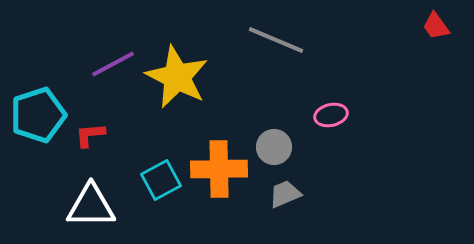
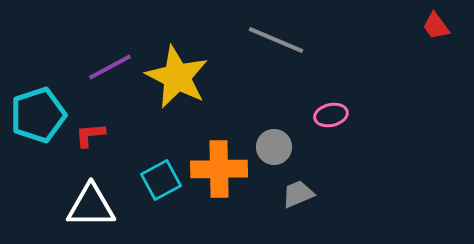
purple line: moved 3 px left, 3 px down
gray trapezoid: moved 13 px right
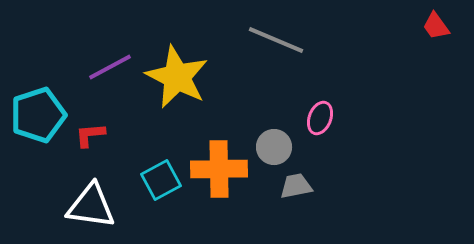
pink ellipse: moved 11 px left, 3 px down; rotated 56 degrees counterclockwise
gray trapezoid: moved 2 px left, 8 px up; rotated 12 degrees clockwise
white triangle: rotated 8 degrees clockwise
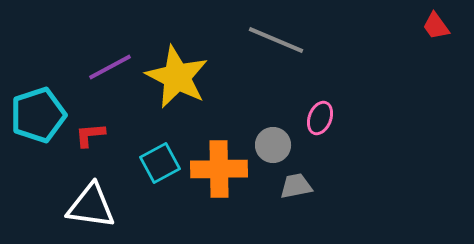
gray circle: moved 1 px left, 2 px up
cyan square: moved 1 px left, 17 px up
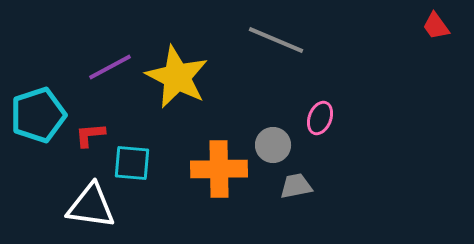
cyan square: moved 28 px left; rotated 33 degrees clockwise
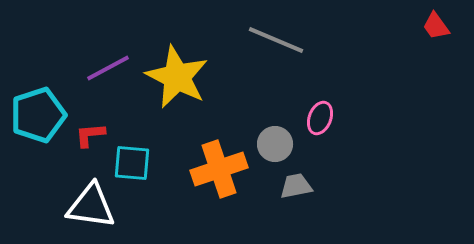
purple line: moved 2 px left, 1 px down
gray circle: moved 2 px right, 1 px up
orange cross: rotated 18 degrees counterclockwise
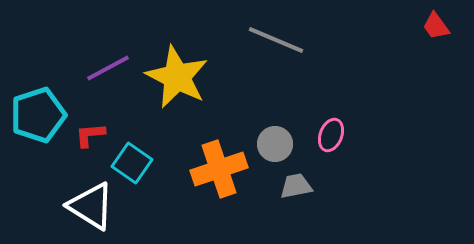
pink ellipse: moved 11 px right, 17 px down
cyan square: rotated 30 degrees clockwise
white triangle: rotated 24 degrees clockwise
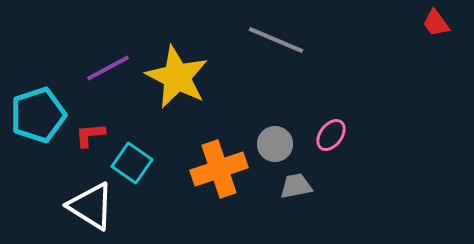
red trapezoid: moved 3 px up
pink ellipse: rotated 16 degrees clockwise
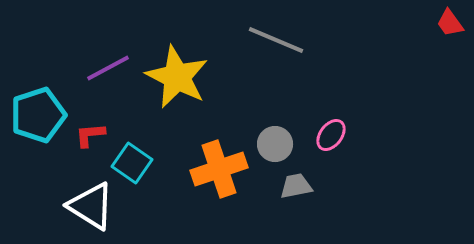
red trapezoid: moved 14 px right
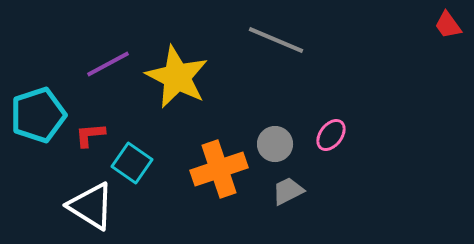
red trapezoid: moved 2 px left, 2 px down
purple line: moved 4 px up
gray trapezoid: moved 8 px left, 5 px down; rotated 16 degrees counterclockwise
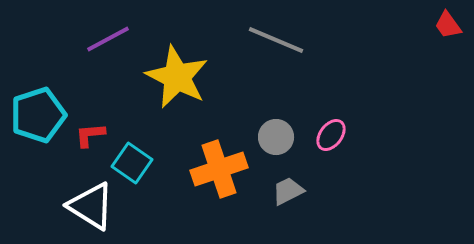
purple line: moved 25 px up
gray circle: moved 1 px right, 7 px up
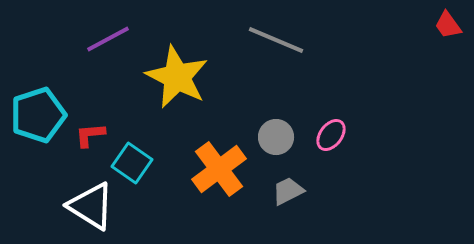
orange cross: rotated 18 degrees counterclockwise
